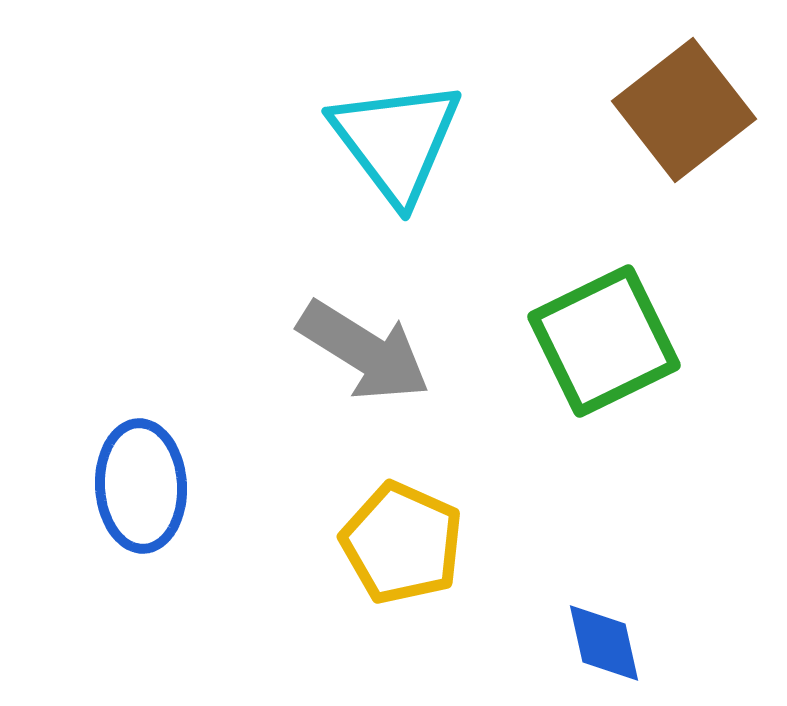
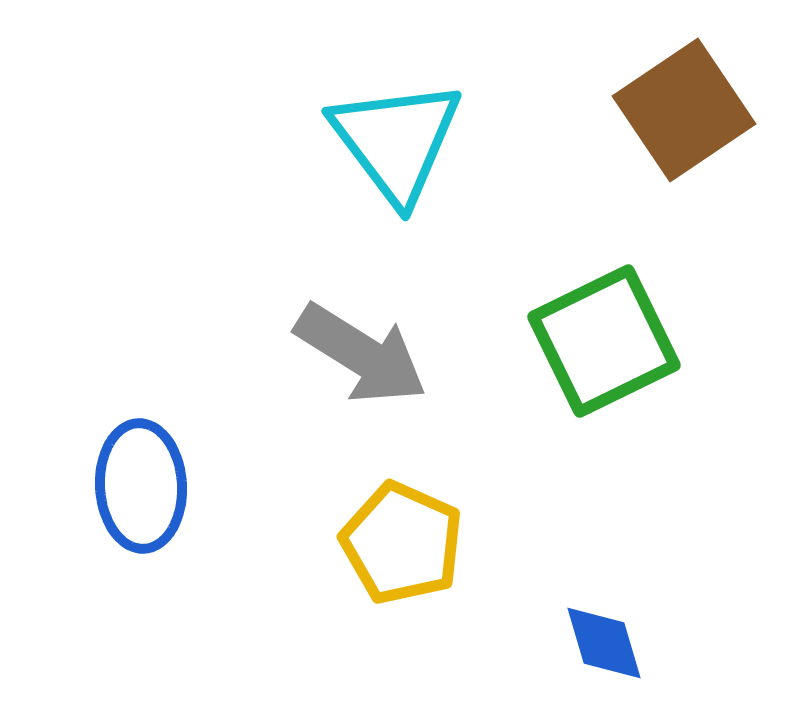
brown square: rotated 4 degrees clockwise
gray arrow: moved 3 px left, 3 px down
blue diamond: rotated 4 degrees counterclockwise
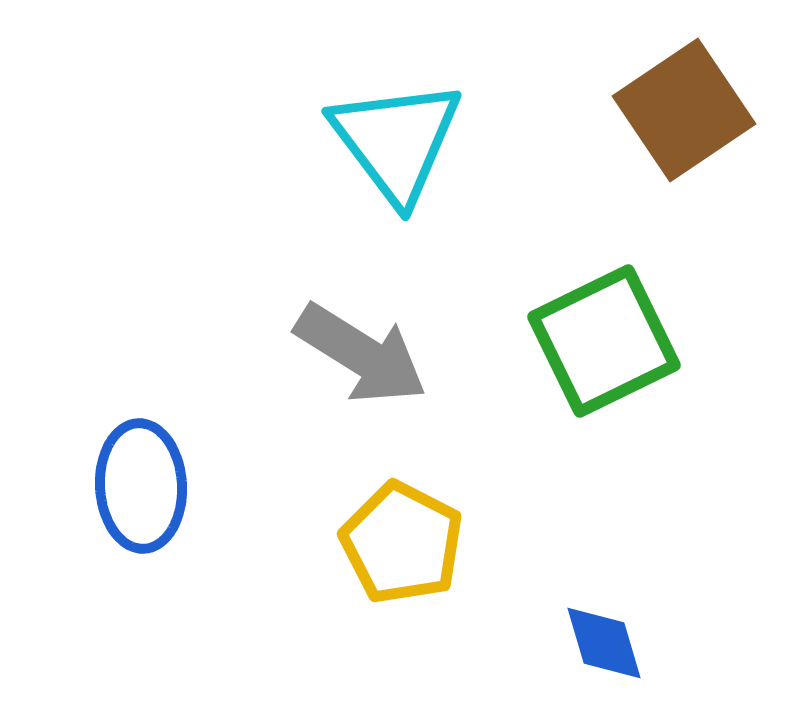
yellow pentagon: rotated 3 degrees clockwise
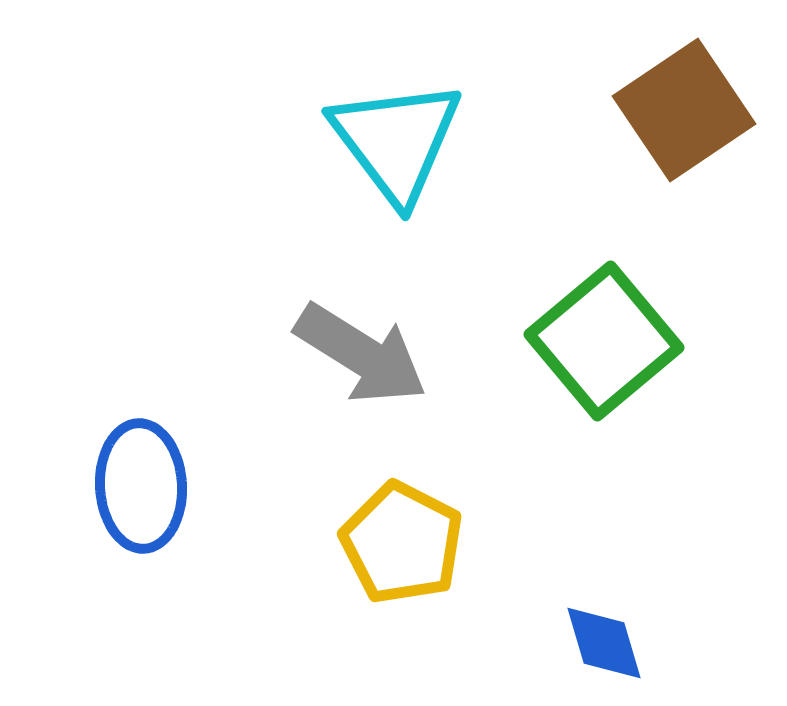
green square: rotated 14 degrees counterclockwise
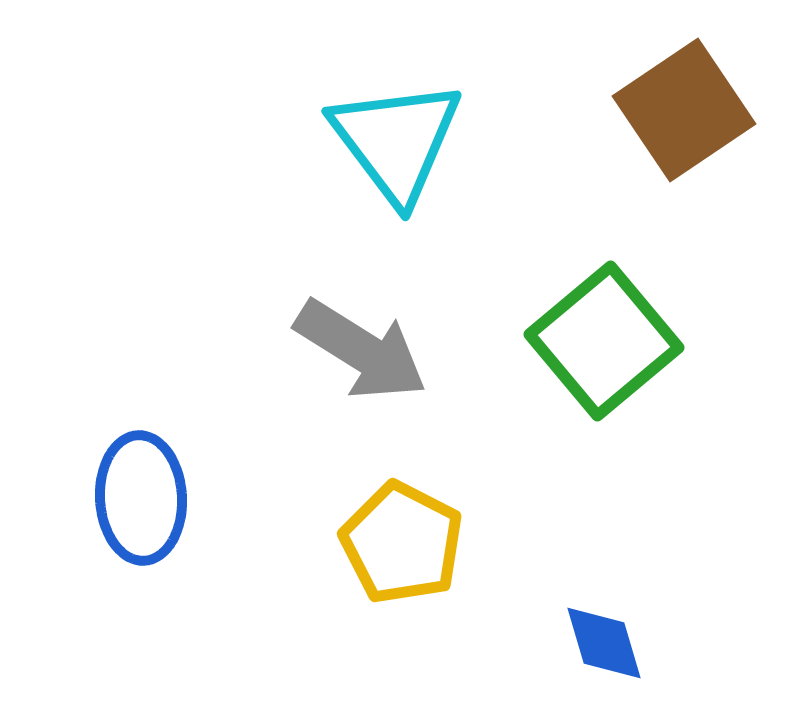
gray arrow: moved 4 px up
blue ellipse: moved 12 px down
